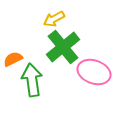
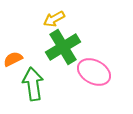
green cross: rotated 8 degrees clockwise
pink ellipse: rotated 8 degrees clockwise
green arrow: moved 1 px right, 4 px down
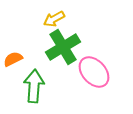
pink ellipse: rotated 20 degrees clockwise
green arrow: moved 1 px right, 2 px down; rotated 12 degrees clockwise
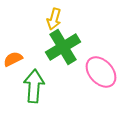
yellow arrow: rotated 45 degrees counterclockwise
pink ellipse: moved 7 px right
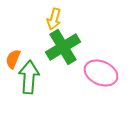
orange semicircle: rotated 42 degrees counterclockwise
pink ellipse: moved 1 px down; rotated 24 degrees counterclockwise
green arrow: moved 5 px left, 9 px up
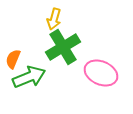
green arrow: rotated 64 degrees clockwise
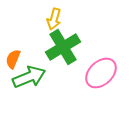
pink ellipse: rotated 68 degrees counterclockwise
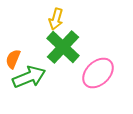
yellow arrow: moved 2 px right
green cross: rotated 16 degrees counterclockwise
pink ellipse: moved 3 px left
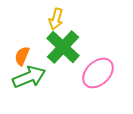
orange semicircle: moved 9 px right, 3 px up
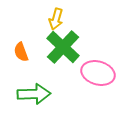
orange semicircle: moved 1 px left, 4 px up; rotated 42 degrees counterclockwise
pink ellipse: rotated 60 degrees clockwise
green arrow: moved 5 px right, 17 px down; rotated 20 degrees clockwise
